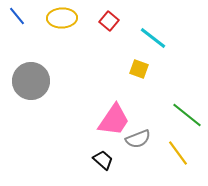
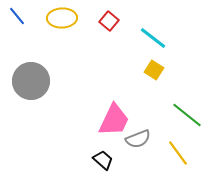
yellow square: moved 15 px right, 1 px down; rotated 12 degrees clockwise
pink trapezoid: rotated 9 degrees counterclockwise
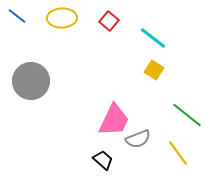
blue line: rotated 12 degrees counterclockwise
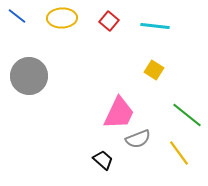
cyan line: moved 2 px right, 12 px up; rotated 32 degrees counterclockwise
gray circle: moved 2 px left, 5 px up
pink trapezoid: moved 5 px right, 7 px up
yellow line: moved 1 px right
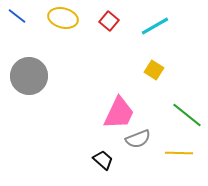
yellow ellipse: moved 1 px right; rotated 16 degrees clockwise
cyan line: rotated 36 degrees counterclockwise
yellow line: rotated 52 degrees counterclockwise
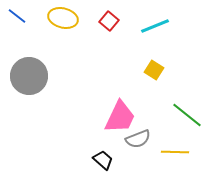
cyan line: rotated 8 degrees clockwise
pink trapezoid: moved 1 px right, 4 px down
yellow line: moved 4 px left, 1 px up
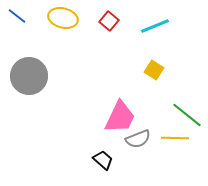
yellow line: moved 14 px up
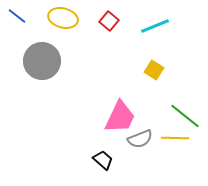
gray circle: moved 13 px right, 15 px up
green line: moved 2 px left, 1 px down
gray semicircle: moved 2 px right
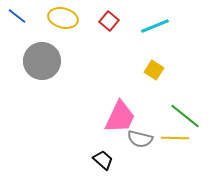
gray semicircle: rotated 35 degrees clockwise
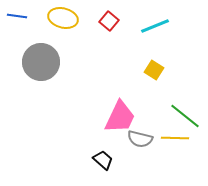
blue line: rotated 30 degrees counterclockwise
gray circle: moved 1 px left, 1 px down
